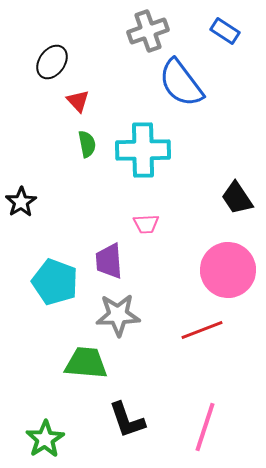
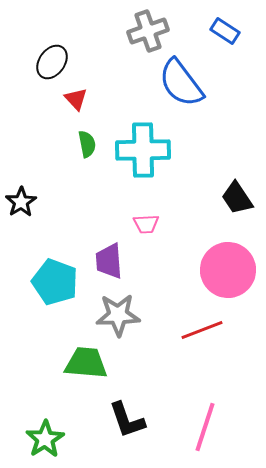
red triangle: moved 2 px left, 2 px up
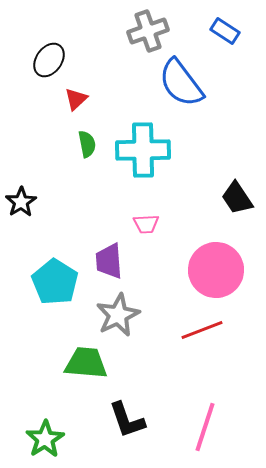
black ellipse: moved 3 px left, 2 px up
red triangle: rotated 30 degrees clockwise
pink circle: moved 12 px left
cyan pentagon: rotated 12 degrees clockwise
gray star: rotated 24 degrees counterclockwise
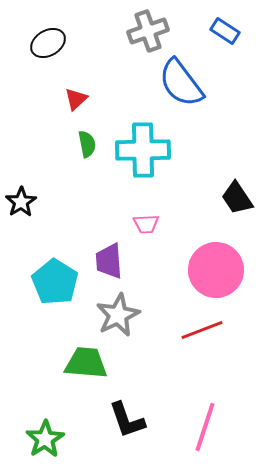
black ellipse: moved 1 px left, 17 px up; rotated 24 degrees clockwise
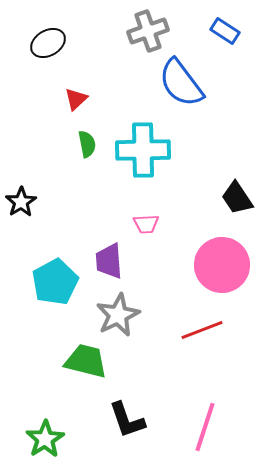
pink circle: moved 6 px right, 5 px up
cyan pentagon: rotated 12 degrees clockwise
green trapezoid: moved 2 px up; rotated 9 degrees clockwise
